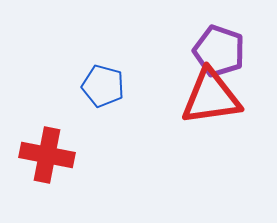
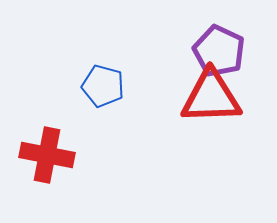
purple pentagon: rotated 6 degrees clockwise
red triangle: rotated 6 degrees clockwise
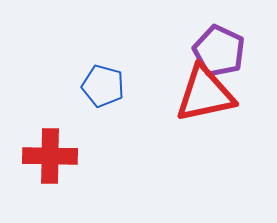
red triangle: moved 6 px left, 3 px up; rotated 10 degrees counterclockwise
red cross: moved 3 px right, 1 px down; rotated 10 degrees counterclockwise
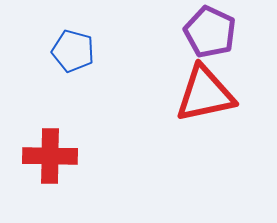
purple pentagon: moved 9 px left, 19 px up
blue pentagon: moved 30 px left, 35 px up
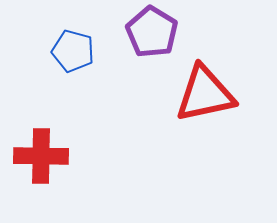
purple pentagon: moved 58 px left; rotated 6 degrees clockwise
red cross: moved 9 px left
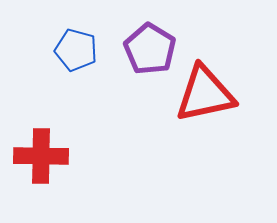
purple pentagon: moved 2 px left, 17 px down
blue pentagon: moved 3 px right, 1 px up
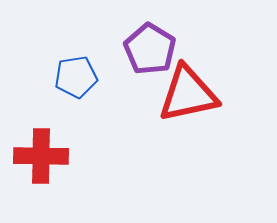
blue pentagon: moved 27 px down; rotated 24 degrees counterclockwise
red triangle: moved 17 px left
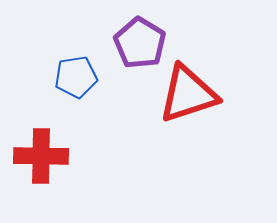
purple pentagon: moved 10 px left, 6 px up
red triangle: rotated 6 degrees counterclockwise
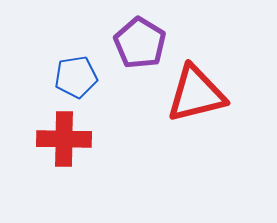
red triangle: moved 8 px right; rotated 4 degrees clockwise
red cross: moved 23 px right, 17 px up
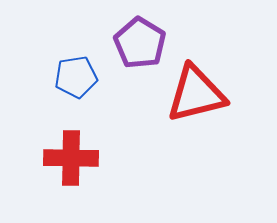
red cross: moved 7 px right, 19 px down
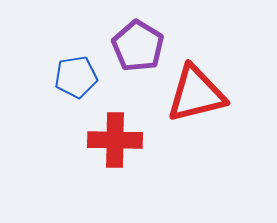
purple pentagon: moved 2 px left, 3 px down
red cross: moved 44 px right, 18 px up
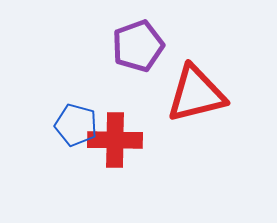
purple pentagon: rotated 21 degrees clockwise
blue pentagon: moved 48 px down; rotated 24 degrees clockwise
